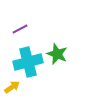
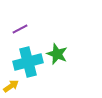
yellow arrow: moved 1 px left, 1 px up
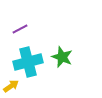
green star: moved 5 px right, 3 px down
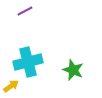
purple line: moved 5 px right, 18 px up
green star: moved 11 px right, 13 px down
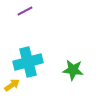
green star: rotated 15 degrees counterclockwise
yellow arrow: moved 1 px right, 1 px up
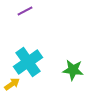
cyan cross: rotated 20 degrees counterclockwise
yellow arrow: moved 1 px up
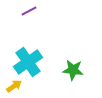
purple line: moved 4 px right
yellow arrow: moved 2 px right, 2 px down
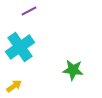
cyan cross: moved 8 px left, 15 px up
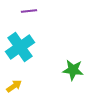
purple line: rotated 21 degrees clockwise
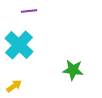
cyan cross: moved 1 px left, 2 px up; rotated 12 degrees counterclockwise
